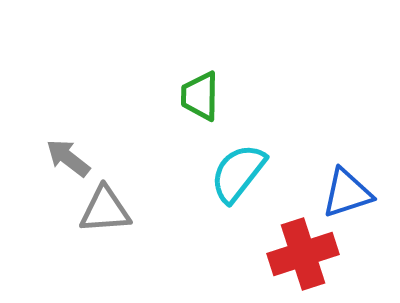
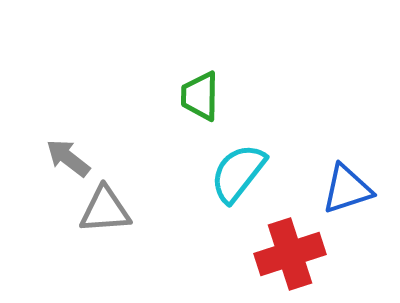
blue triangle: moved 4 px up
red cross: moved 13 px left
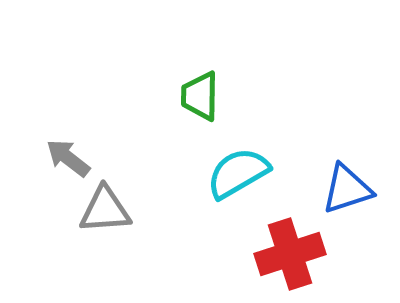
cyan semicircle: rotated 22 degrees clockwise
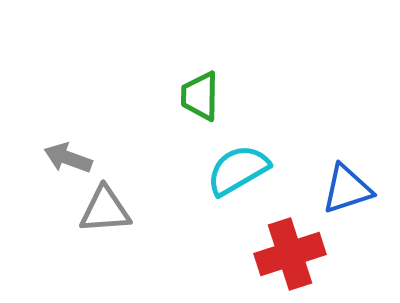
gray arrow: rotated 18 degrees counterclockwise
cyan semicircle: moved 3 px up
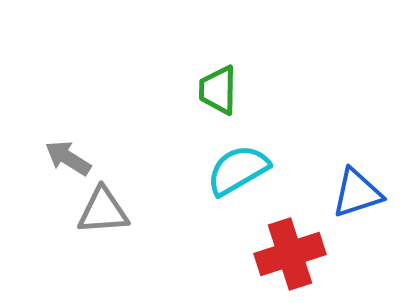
green trapezoid: moved 18 px right, 6 px up
gray arrow: rotated 12 degrees clockwise
blue triangle: moved 10 px right, 4 px down
gray triangle: moved 2 px left, 1 px down
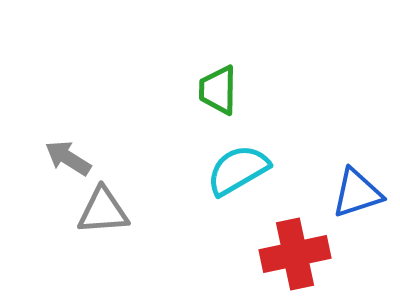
red cross: moved 5 px right; rotated 6 degrees clockwise
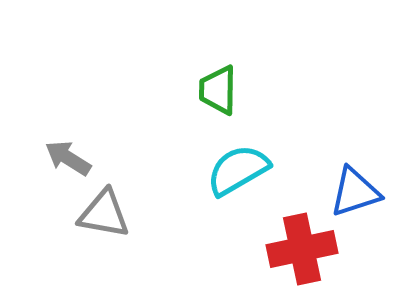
blue triangle: moved 2 px left, 1 px up
gray triangle: moved 1 px right, 3 px down; rotated 14 degrees clockwise
red cross: moved 7 px right, 5 px up
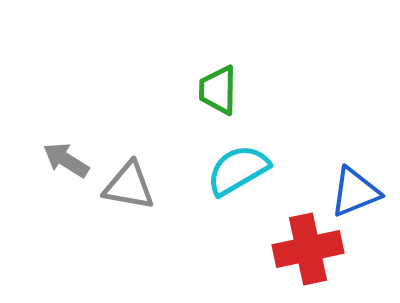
gray arrow: moved 2 px left, 2 px down
blue triangle: rotated 4 degrees counterclockwise
gray triangle: moved 25 px right, 28 px up
red cross: moved 6 px right
